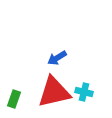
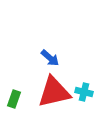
blue arrow: moved 7 px left; rotated 108 degrees counterclockwise
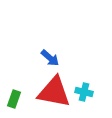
red triangle: rotated 24 degrees clockwise
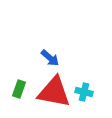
green rectangle: moved 5 px right, 10 px up
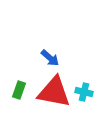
green rectangle: moved 1 px down
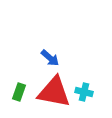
green rectangle: moved 2 px down
